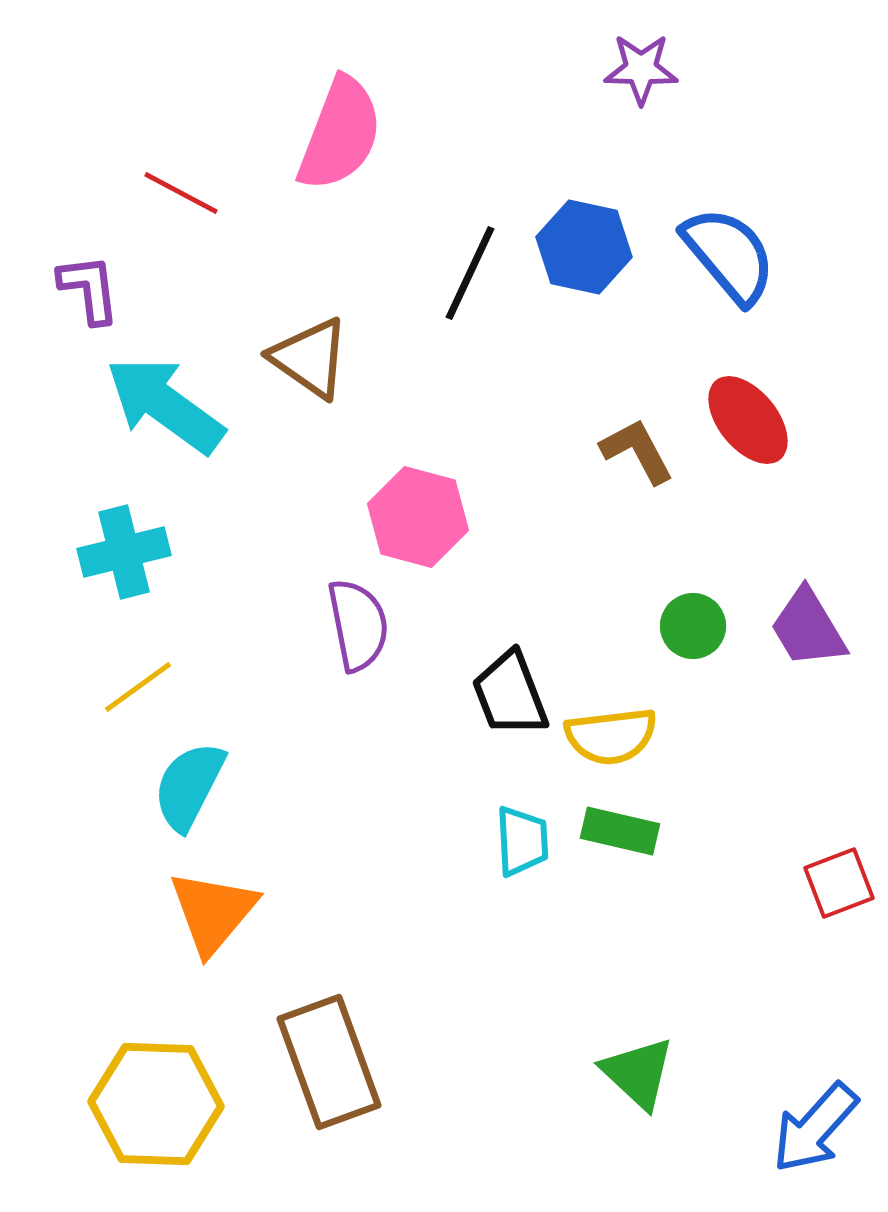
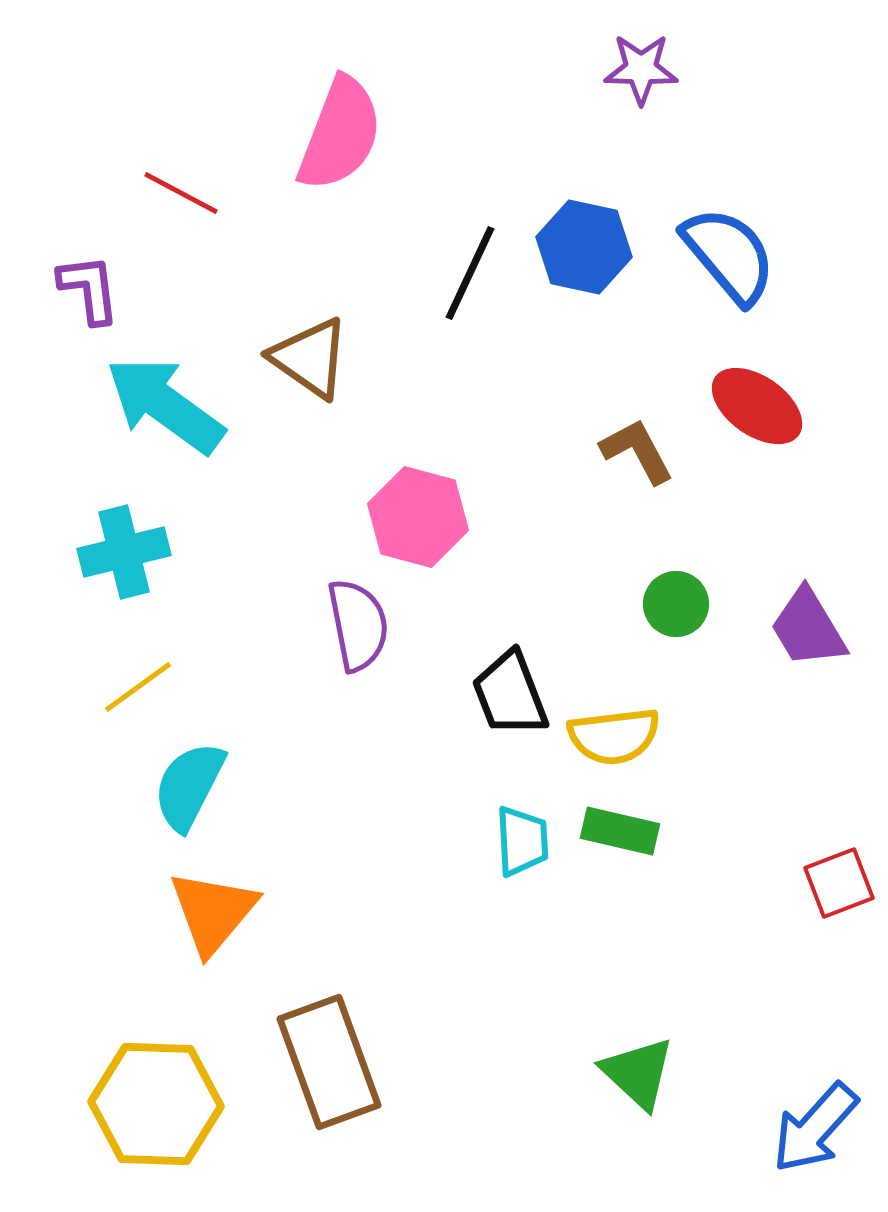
red ellipse: moved 9 px right, 14 px up; rotated 16 degrees counterclockwise
green circle: moved 17 px left, 22 px up
yellow semicircle: moved 3 px right
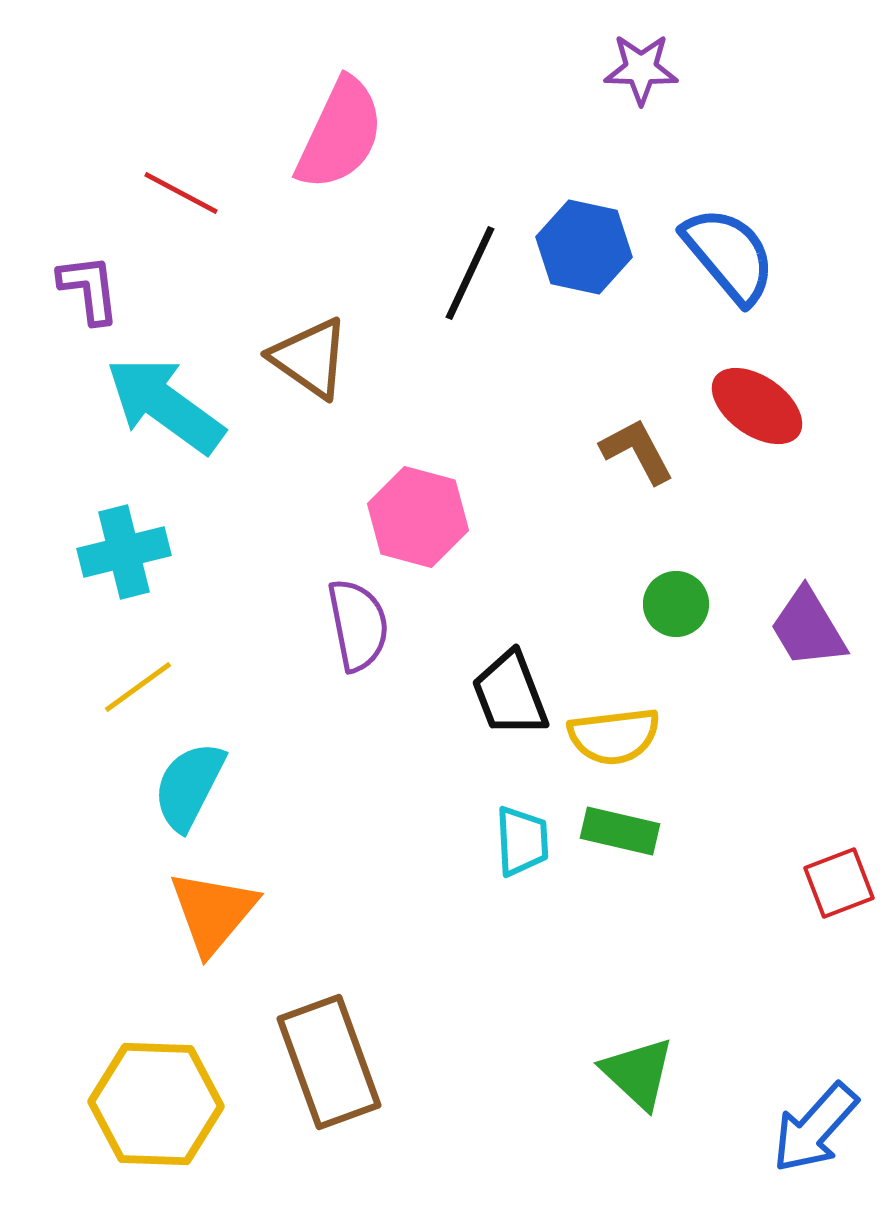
pink semicircle: rotated 4 degrees clockwise
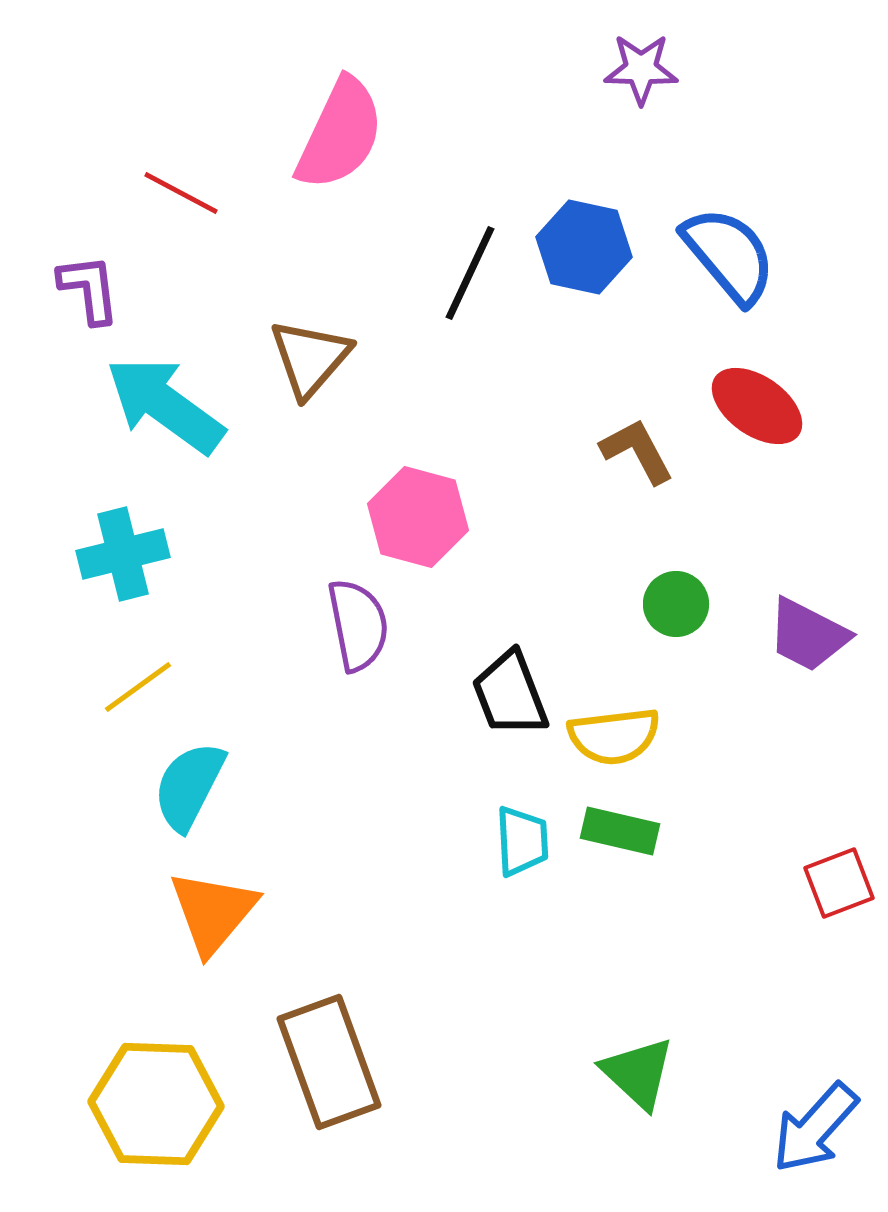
brown triangle: rotated 36 degrees clockwise
cyan cross: moved 1 px left, 2 px down
purple trapezoid: moved 7 px down; rotated 32 degrees counterclockwise
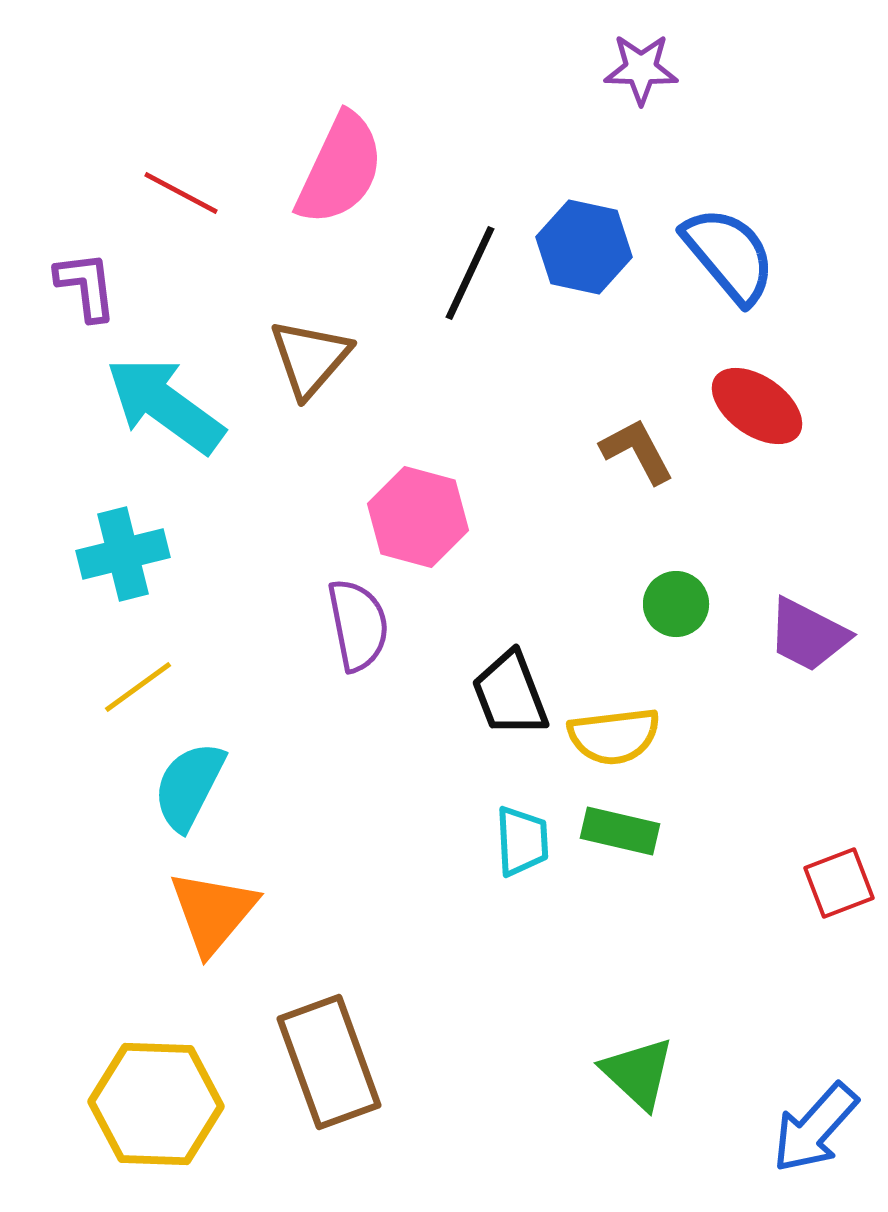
pink semicircle: moved 35 px down
purple L-shape: moved 3 px left, 3 px up
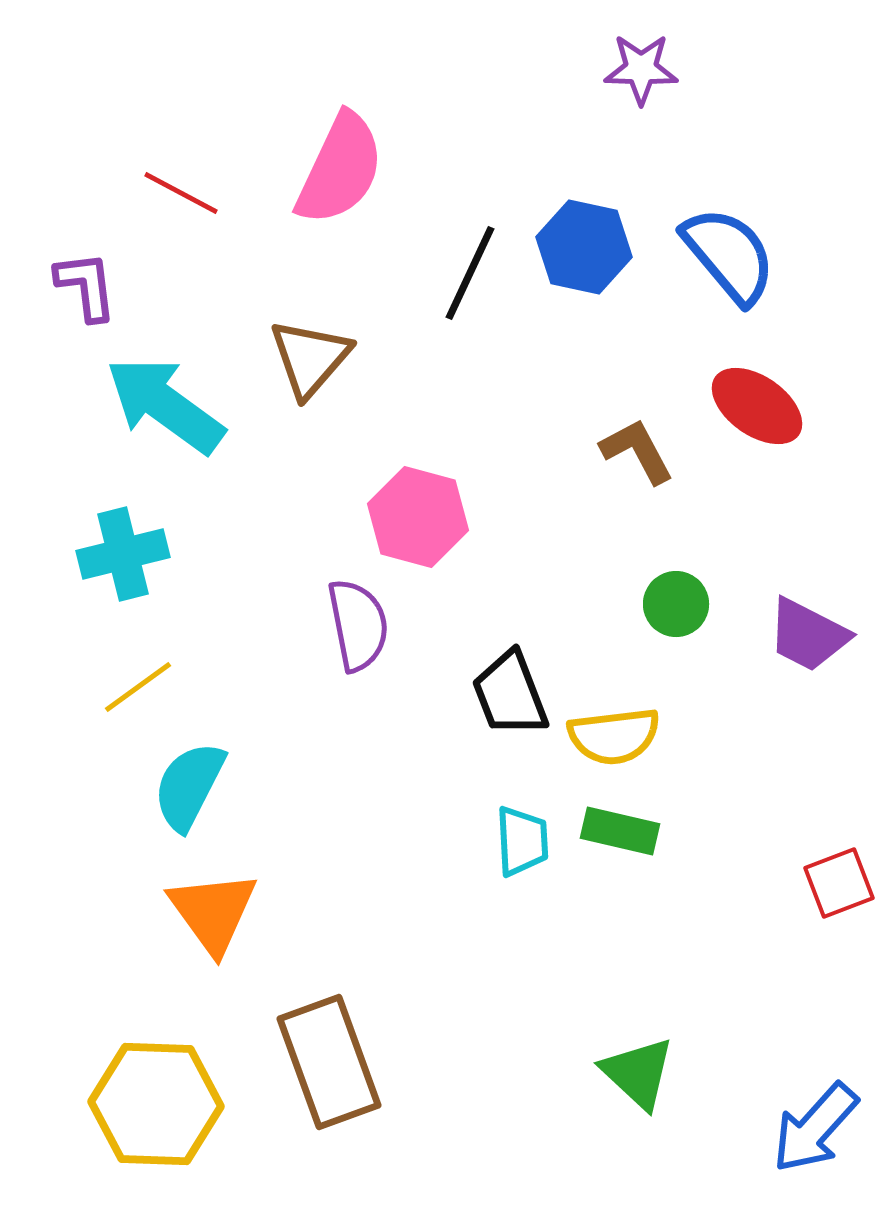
orange triangle: rotated 16 degrees counterclockwise
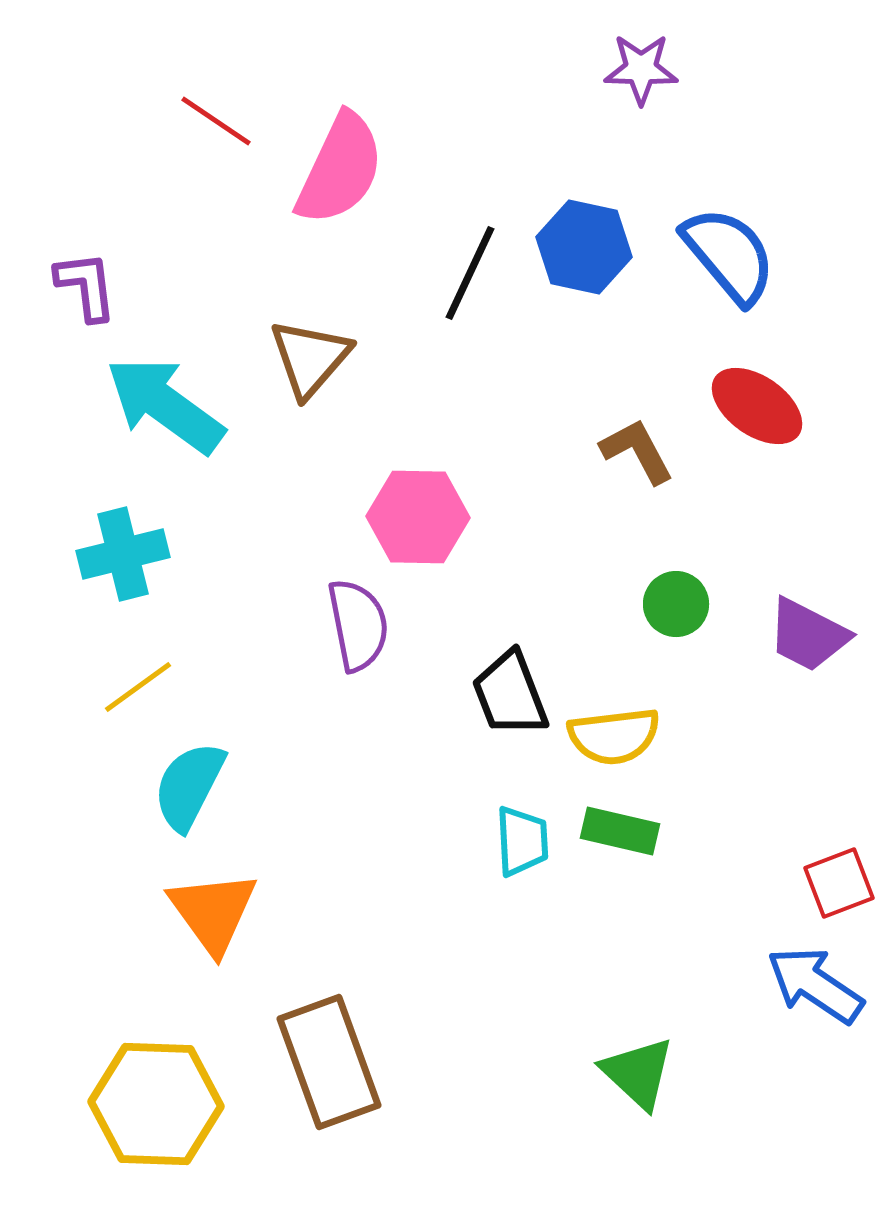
red line: moved 35 px right, 72 px up; rotated 6 degrees clockwise
pink hexagon: rotated 14 degrees counterclockwise
blue arrow: moved 143 px up; rotated 82 degrees clockwise
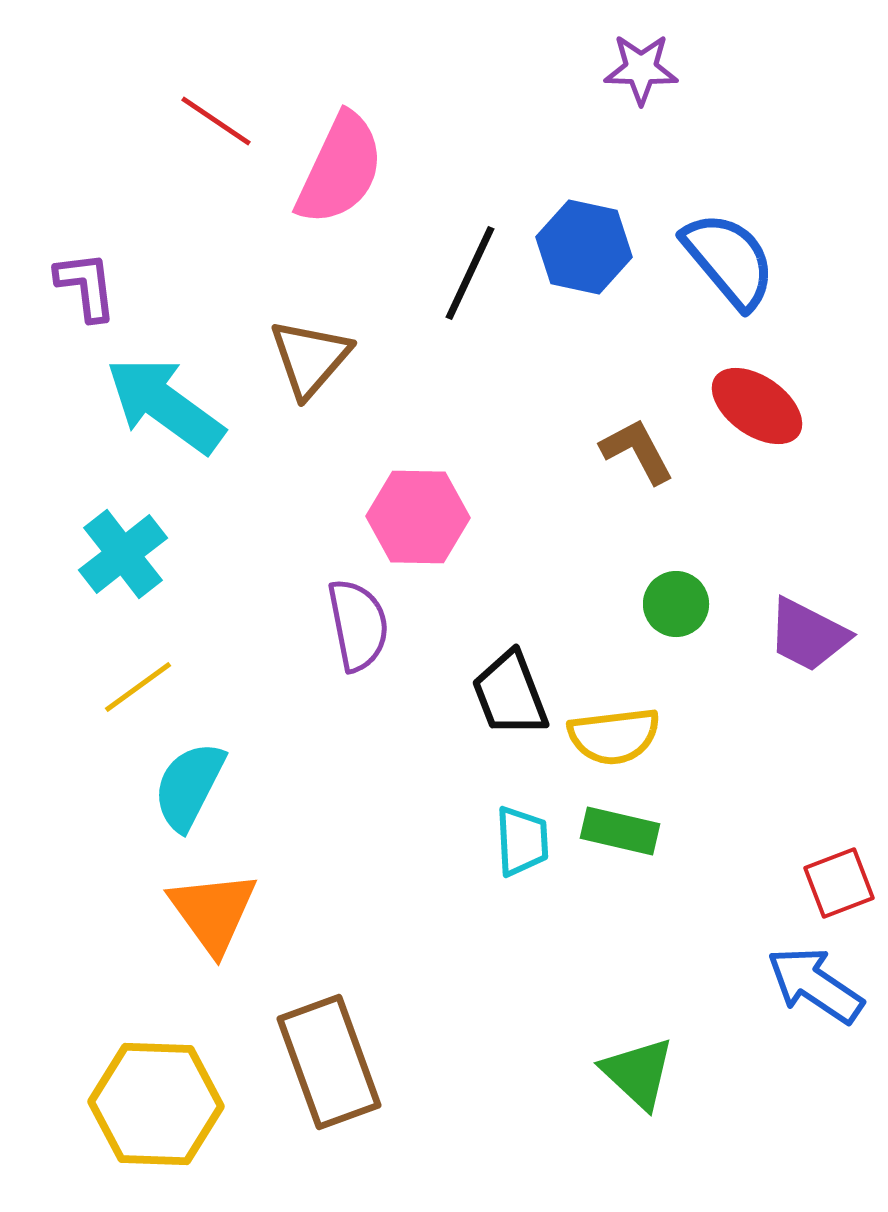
blue semicircle: moved 5 px down
cyan cross: rotated 24 degrees counterclockwise
